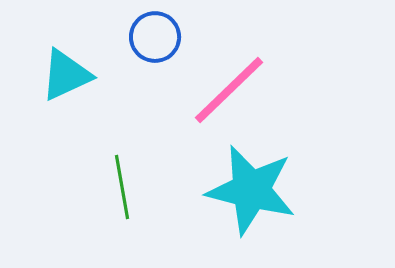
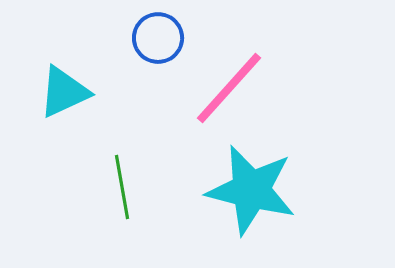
blue circle: moved 3 px right, 1 px down
cyan triangle: moved 2 px left, 17 px down
pink line: moved 2 px up; rotated 4 degrees counterclockwise
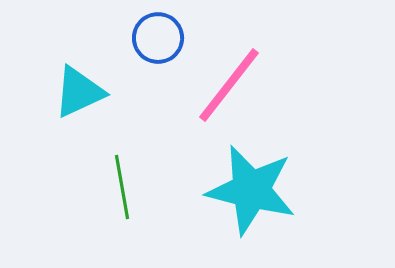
pink line: moved 3 px up; rotated 4 degrees counterclockwise
cyan triangle: moved 15 px right
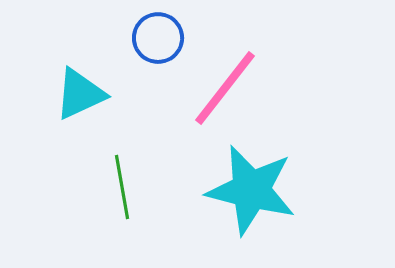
pink line: moved 4 px left, 3 px down
cyan triangle: moved 1 px right, 2 px down
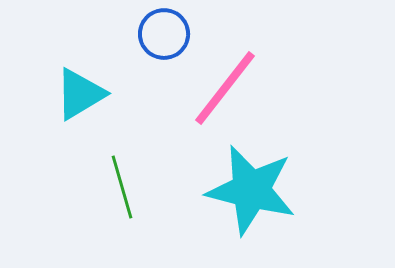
blue circle: moved 6 px right, 4 px up
cyan triangle: rotated 6 degrees counterclockwise
green line: rotated 6 degrees counterclockwise
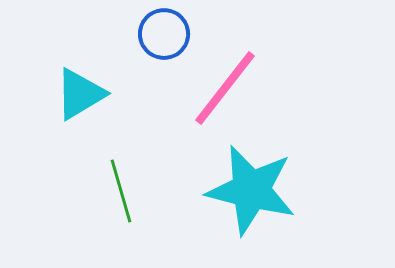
green line: moved 1 px left, 4 px down
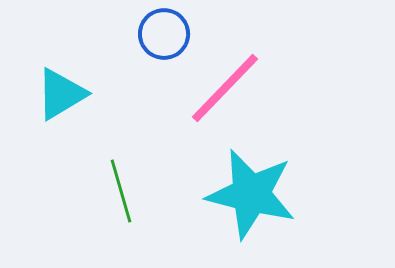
pink line: rotated 6 degrees clockwise
cyan triangle: moved 19 px left
cyan star: moved 4 px down
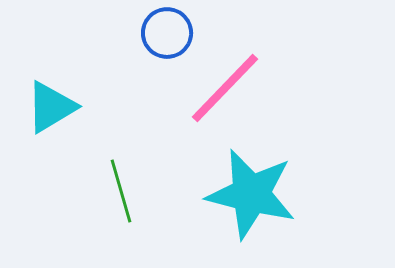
blue circle: moved 3 px right, 1 px up
cyan triangle: moved 10 px left, 13 px down
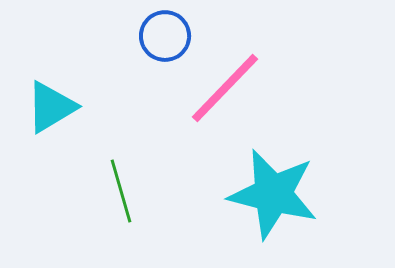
blue circle: moved 2 px left, 3 px down
cyan star: moved 22 px right
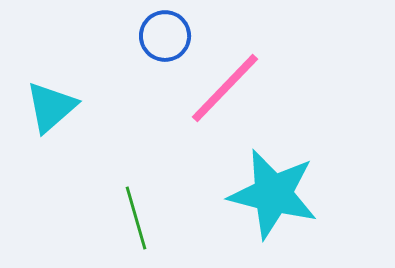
cyan triangle: rotated 10 degrees counterclockwise
green line: moved 15 px right, 27 px down
